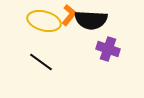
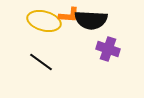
orange L-shape: rotated 55 degrees clockwise
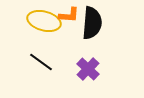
black semicircle: moved 1 px right, 3 px down; rotated 88 degrees counterclockwise
purple cross: moved 20 px left, 20 px down; rotated 25 degrees clockwise
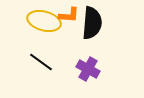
purple cross: rotated 15 degrees counterclockwise
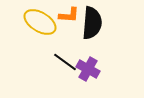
yellow ellipse: moved 4 px left, 1 px down; rotated 16 degrees clockwise
black line: moved 24 px right
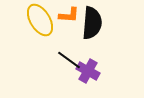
yellow ellipse: moved 2 px up; rotated 28 degrees clockwise
black line: moved 4 px right, 2 px up
purple cross: moved 2 px down
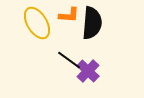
yellow ellipse: moved 3 px left, 3 px down
purple cross: rotated 15 degrees clockwise
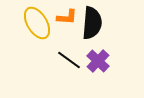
orange L-shape: moved 2 px left, 2 px down
purple cross: moved 10 px right, 10 px up
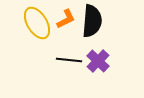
orange L-shape: moved 1 px left, 2 px down; rotated 30 degrees counterclockwise
black semicircle: moved 2 px up
black line: rotated 30 degrees counterclockwise
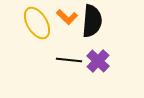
orange L-shape: moved 1 px right, 2 px up; rotated 70 degrees clockwise
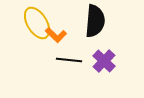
orange L-shape: moved 11 px left, 18 px down
black semicircle: moved 3 px right
purple cross: moved 6 px right
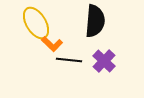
yellow ellipse: moved 1 px left
orange L-shape: moved 4 px left, 9 px down
